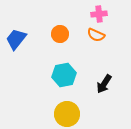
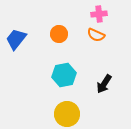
orange circle: moved 1 px left
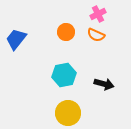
pink cross: moved 1 px left; rotated 21 degrees counterclockwise
orange circle: moved 7 px right, 2 px up
black arrow: rotated 108 degrees counterclockwise
yellow circle: moved 1 px right, 1 px up
